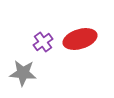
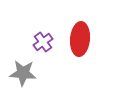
red ellipse: rotated 68 degrees counterclockwise
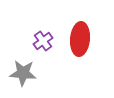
purple cross: moved 1 px up
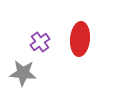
purple cross: moved 3 px left, 1 px down
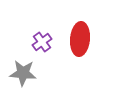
purple cross: moved 2 px right
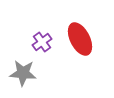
red ellipse: rotated 32 degrees counterclockwise
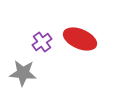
red ellipse: rotated 40 degrees counterclockwise
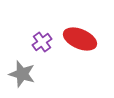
gray star: moved 1 px left, 1 px down; rotated 12 degrees clockwise
